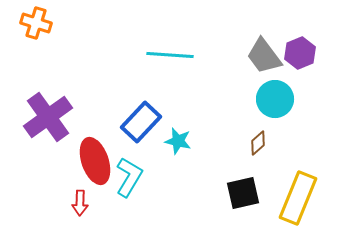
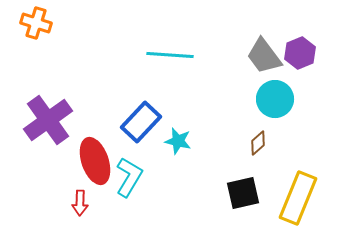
purple cross: moved 3 px down
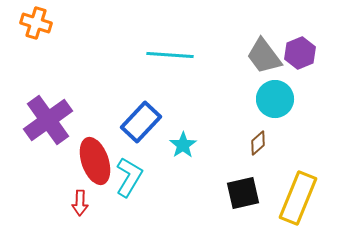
cyan star: moved 5 px right, 4 px down; rotated 24 degrees clockwise
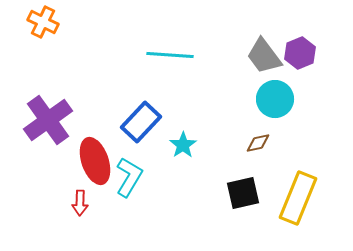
orange cross: moved 7 px right, 1 px up; rotated 8 degrees clockwise
brown diamond: rotated 30 degrees clockwise
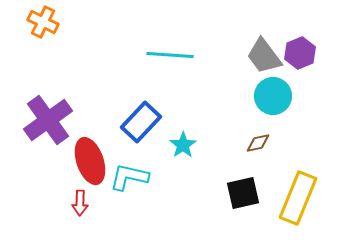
cyan circle: moved 2 px left, 3 px up
red ellipse: moved 5 px left
cyan L-shape: rotated 108 degrees counterclockwise
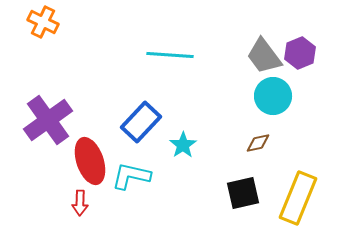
cyan L-shape: moved 2 px right, 1 px up
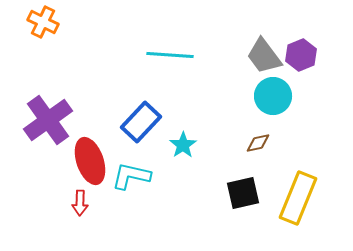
purple hexagon: moved 1 px right, 2 px down
